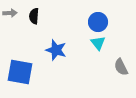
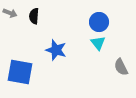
gray arrow: rotated 24 degrees clockwise
blue circle: moved 1 px right
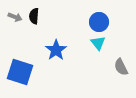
gray arrow: moved 5 px right, 4 px down
blue star: rotated 20 degrees clockwise
blue square: rotated 8 degrees clockwise
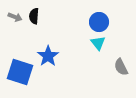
blue star: moved 8 px left, 6 px down
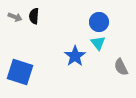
blue star: moved 27 px right
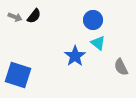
black semicircle: rotated 147 degrees counterclockwise
blue circle: moved 6 px left, 2 px up
cyan triangle: rotated 14 degrees counterclockwise
blue square: moved 2 px left, 3 px down
